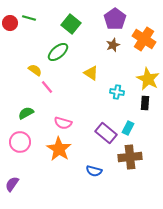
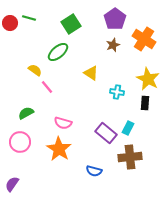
green square: rotated 18 degrees clockwise
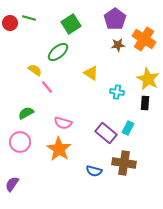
brown star: moved 5 px right; rotated 16 degrees clockwise
brown cross: moved 6 px left, 6 px down; rotated 15 degrees clockwise
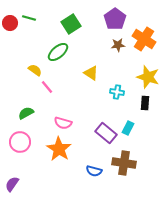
yellow star: moved 2 px up; rotated 10 degrees counterclockwise
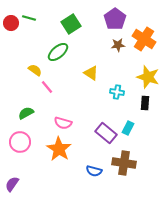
red circle: moved 1 px right
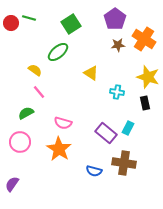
pink line: moved 8 px left, 5 px down
black rectangle: rotated 16 degrees counterclockwise
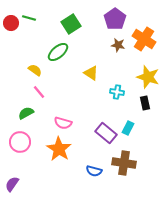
brown star: rotated 16 degrees clockwise
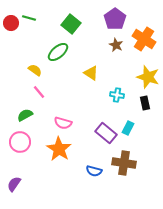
green square: rotated 18 degrees counterclockwise
brown star: moved 2 px left; rotated 16 degrees clockwise
cyan cross: moved 3 px down
green semicircle: moved 1 px left, 2 px down
purple semicircle: moved 2 px right
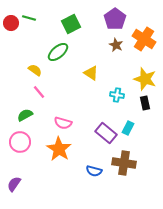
green square: rotated 24 degrees clockwise
yellow star: moved 3 px left, 2 px down
